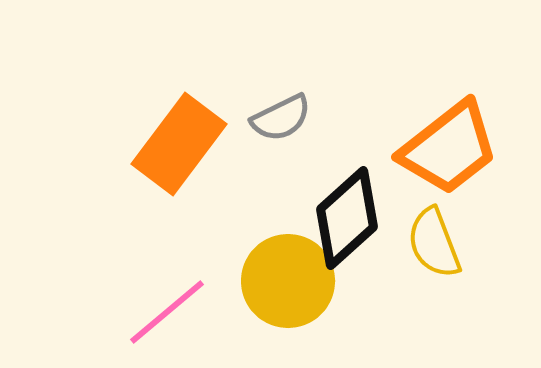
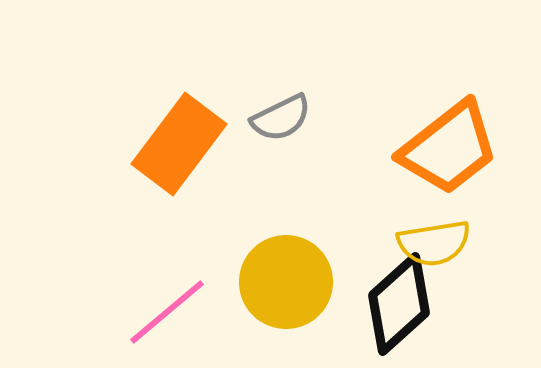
black diamond: moved 52 px right, 86 px down
yellow semicircle: rotated 78 degrees counterclockwise
yellow circle: moved 2 px left, 1 px down
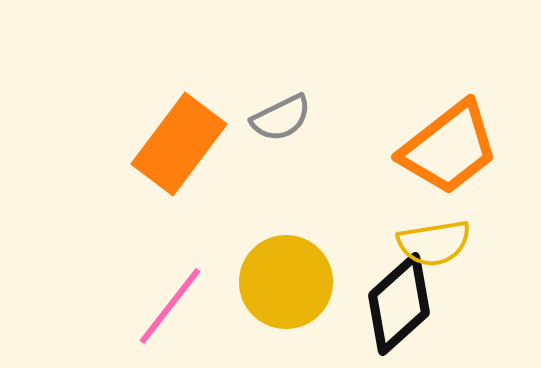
pink line: moved 3 px right, 6 px up; rotated 12 degrees counterclockwise
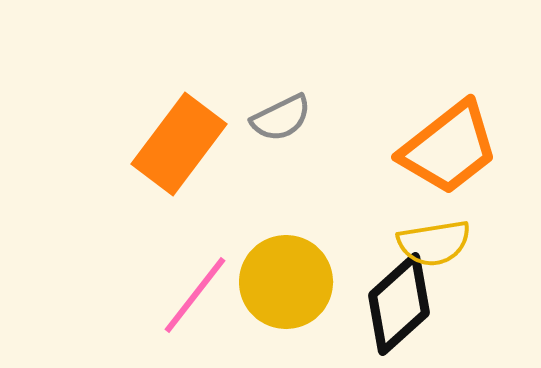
pink line: moved 25 px right, 11 px up
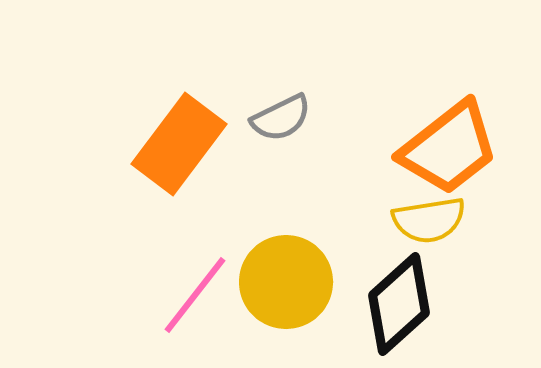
yellow semicircle: moved 5 px left, 23 px up
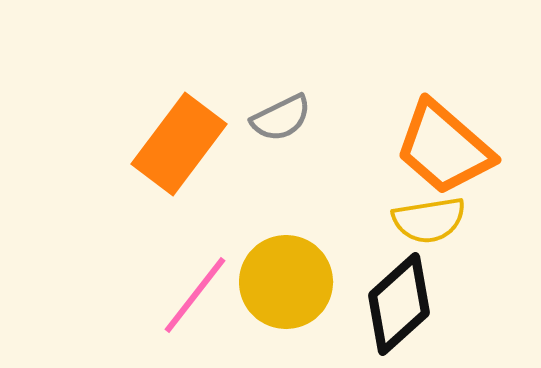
orange trapezoid: moved 5 px left; rotated 79 degrees clockwise
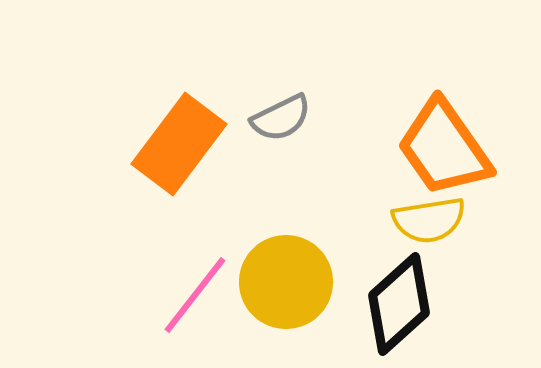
orange trapezoid: rotated 14 degrees clockwise
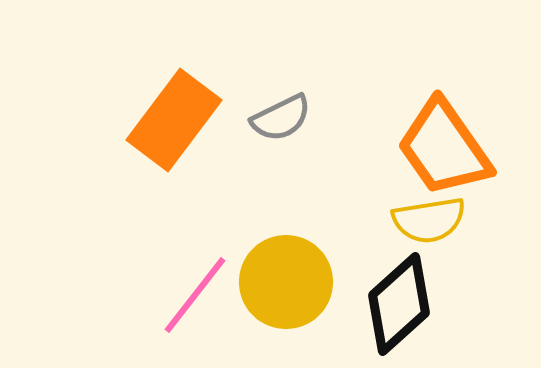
orange rectangle: moved 5 px left, 24 px up
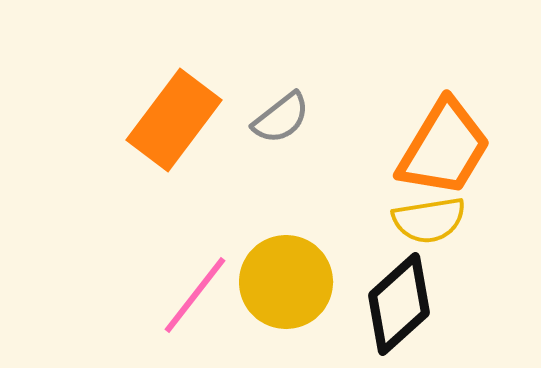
gray semicircle: rotated 12 degrees counterclockwise
orange trapezoid: rotated 114 degrees counterclockwise
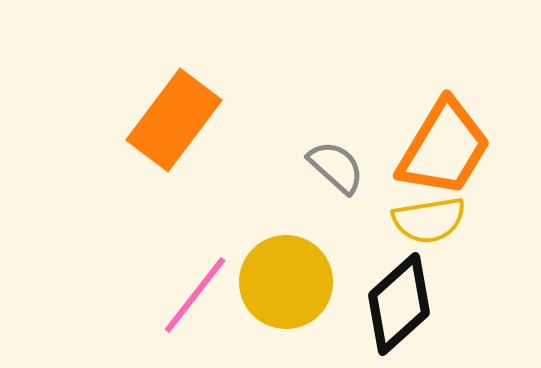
gray semicircle: moved 55 px right, 49 px down; rotated 100 degrees counterclockwise
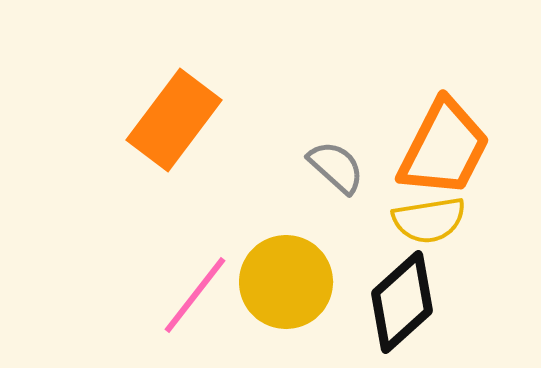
orange trapezoid: rotated 4 degrees counterclockwise
black diamond: moved 3 px right, 2 px up
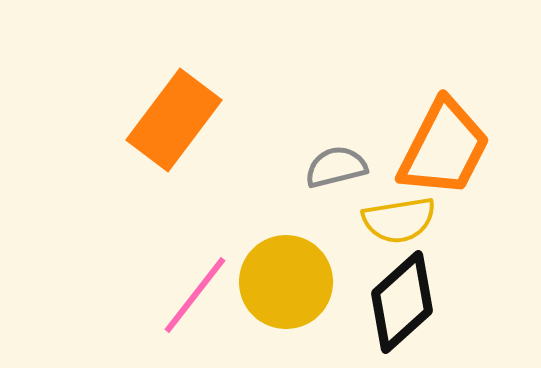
gray semicircle: rotated 56 degrees counterclockwise
yellow semicircle: moved 30 px left
